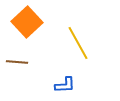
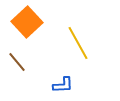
brown line: rotated 45 degrees clockwise
blue L-shape: moved 2 px left
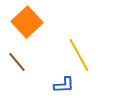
yellow line: moved 1 px right, 12 px down
blue L-shape: moved 1 px right
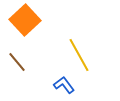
orange square: moved 2 px left, 2 px up
blue L-shape: rotated 125 degrees counterclockwise
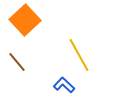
blue L-shape: rotated 10 degrees counterclockwise
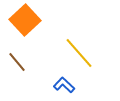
yellow line: moved 2 px up; rotated 12 degrees counterclockwise
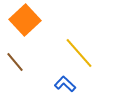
brown line: moved 2 px left
blue L-shape: moved 1 px right, 1 px up
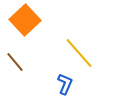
blue L-shape: rotated 70 degrees clockwise
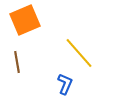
orange square: rotated 20 degrees clockwise
brown line: moved 2 px right; rotated 30 degrees clockwise
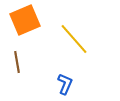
yellow line: moved 5 px left, 14 px up
